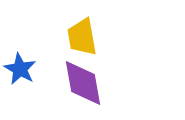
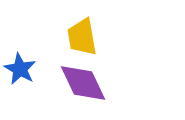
purple diamond: rotated 15 degrees counterclockwise
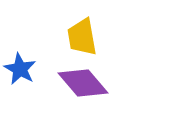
purple diamond: rotated 15 degrees counterclockwise
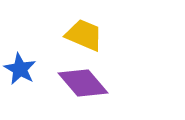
yellow trapezoid: moved 2 px right, 2 px up; rotated 123 degrees clockwise
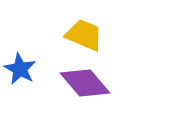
purple diamond: moved 2 px right
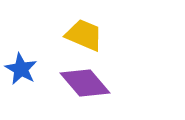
blue star: moved 1 px right
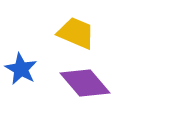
yellow trapezoid: moved 8 px left, 2 px up
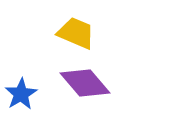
blue star: moved 25 px down; rotated 12 degrees clockwise
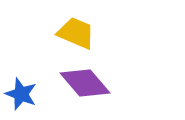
blue star: rotated 20 degrees counterclockwise
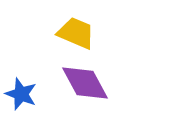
purple diamond: rotated 12 degrees clockwise
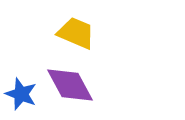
purple diamond: moved 15 px left, 2 px down
